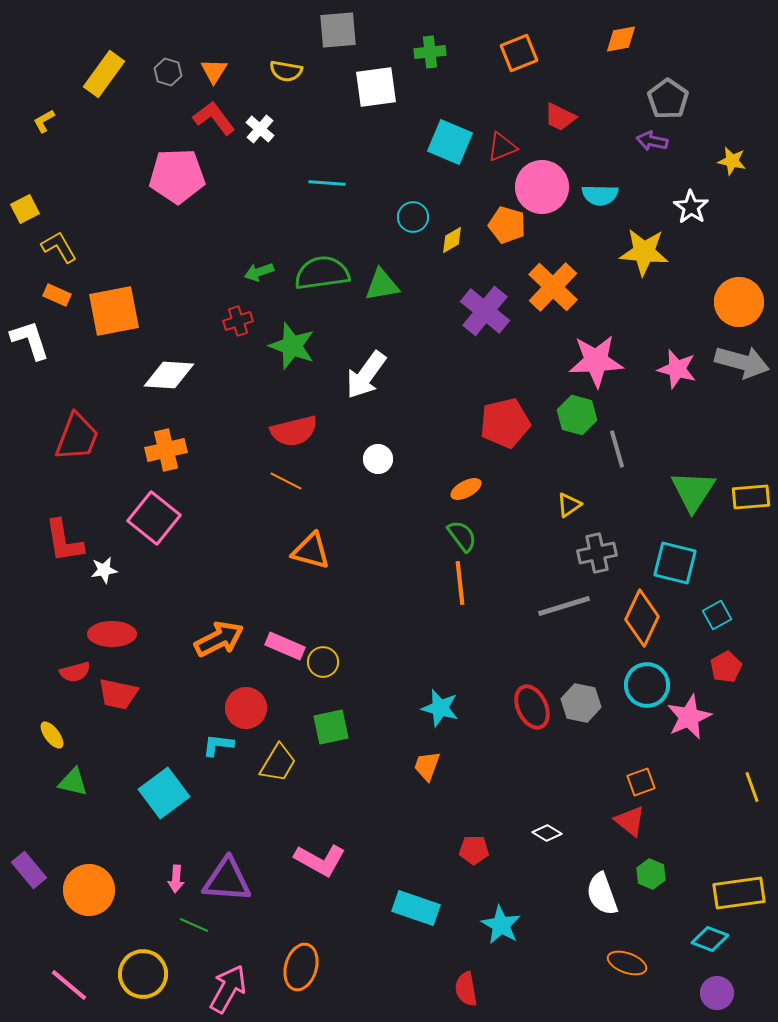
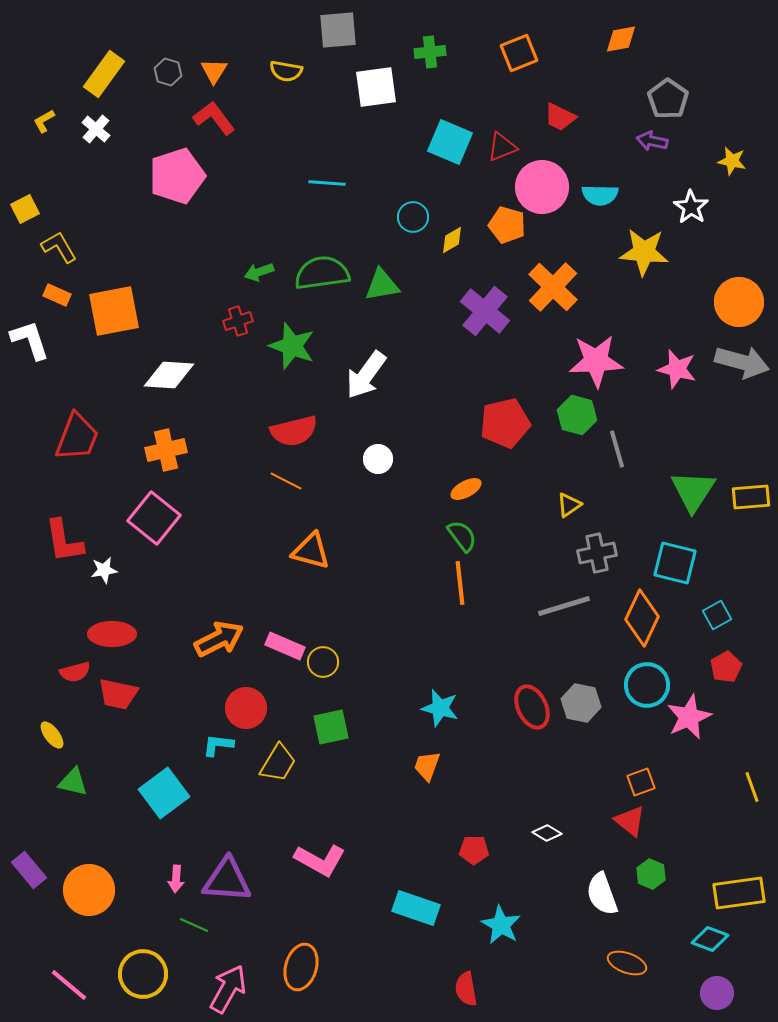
white cross at (260, 129): moved 164 px left
pink pentagon at (177, 176): rotated 16 degrees counterclockwise
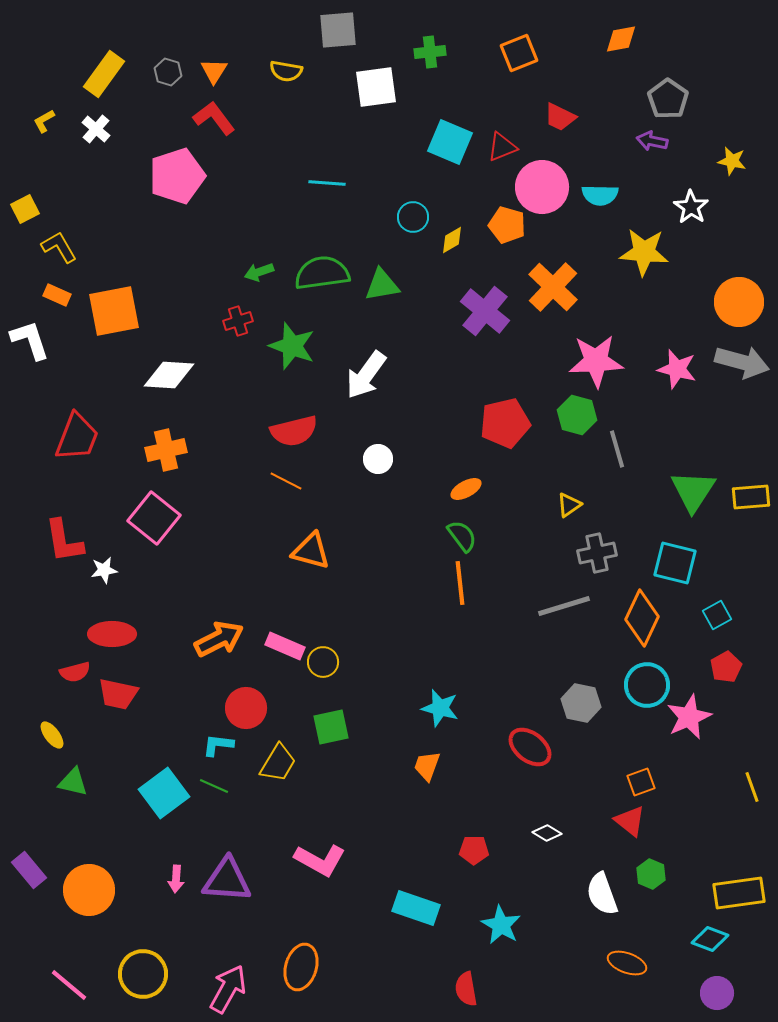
red ellipse at (532, 707): moved 2 px left, 40 px down; rotated 27 degrees counterclockwise
green line at (194, 925): moved 20 px right, 139 px up
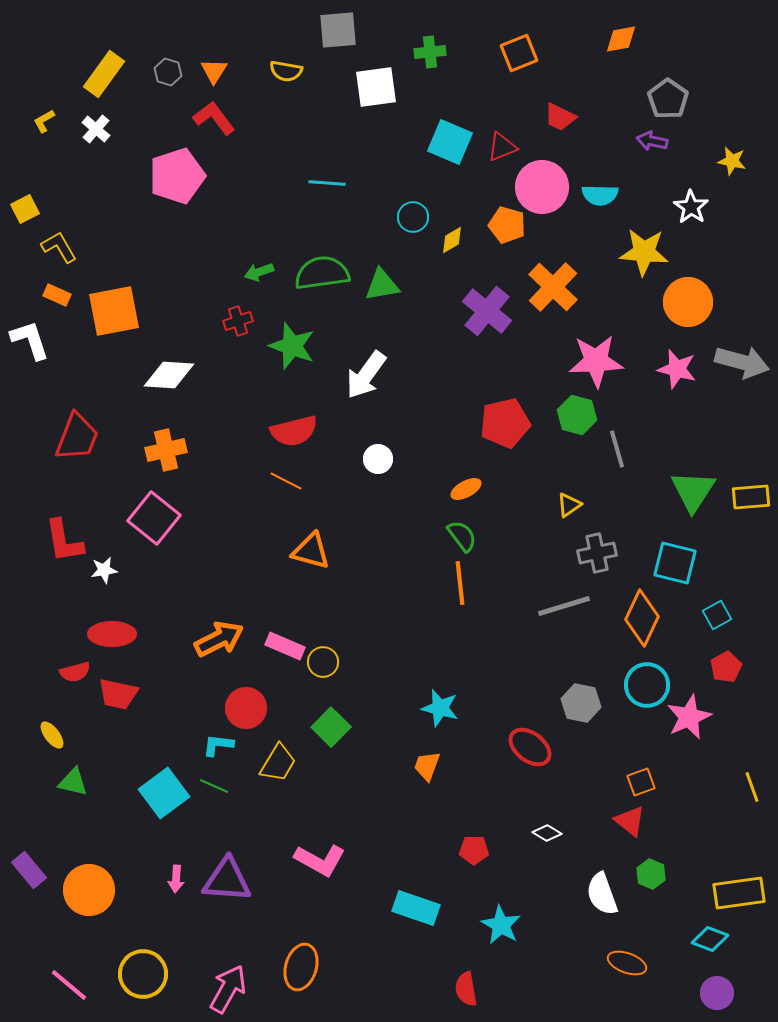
orange circle at (739, 302): moved 51 px left
purple cross at (485, 311): moved 2 px right
green square at (331, 727): rotated 33 degrees counterclockwise
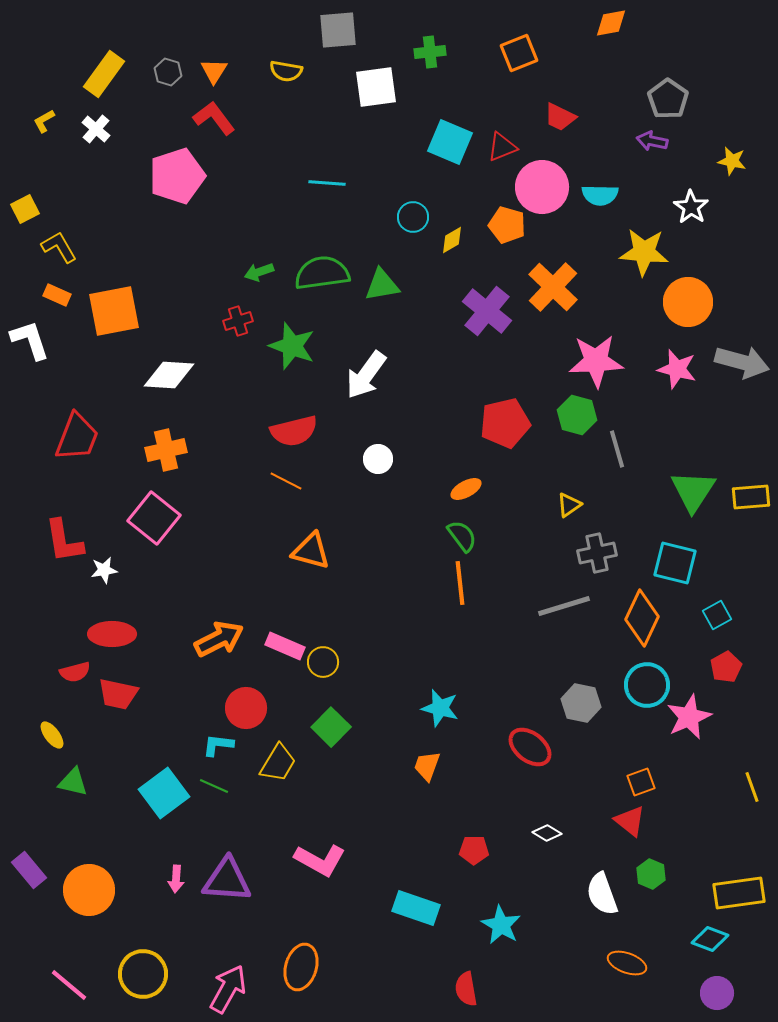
orange diamond at (621, 39): moved 10 px left, 16 px up
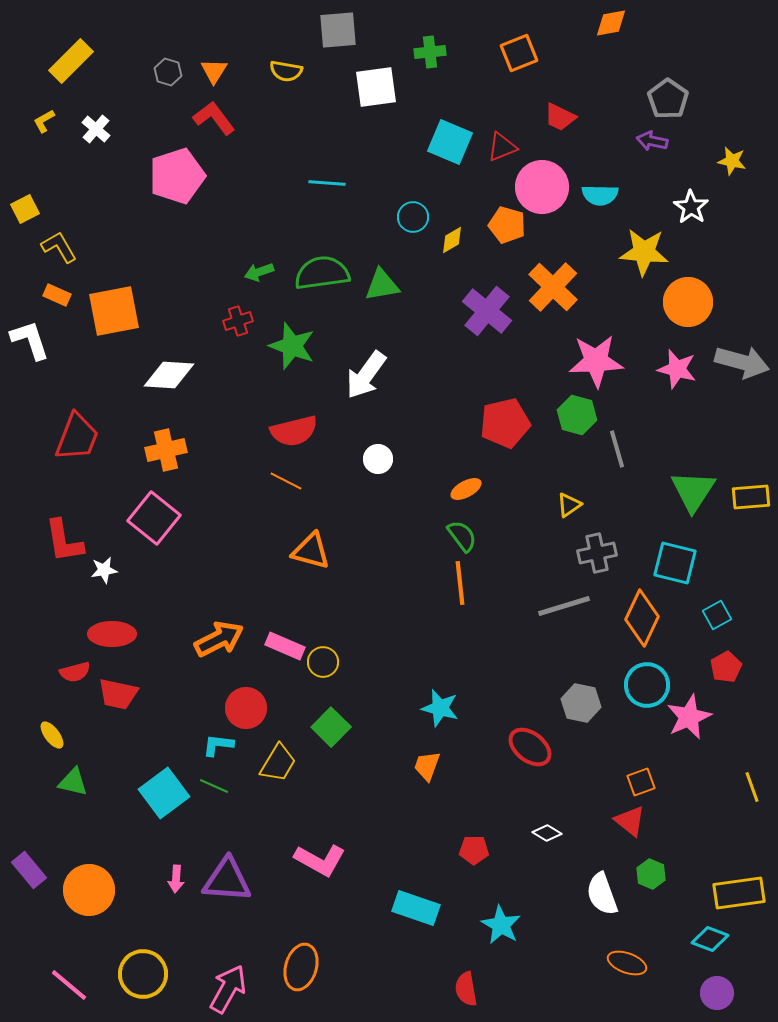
yellow rectangle at (104, 74): moved 33 px left, 13 px up; rotated 9 degrees clockwise
